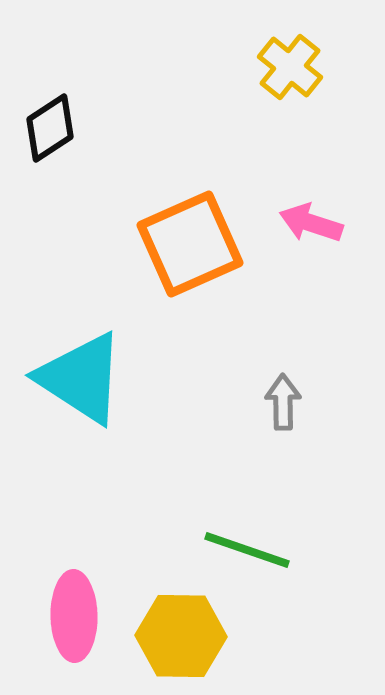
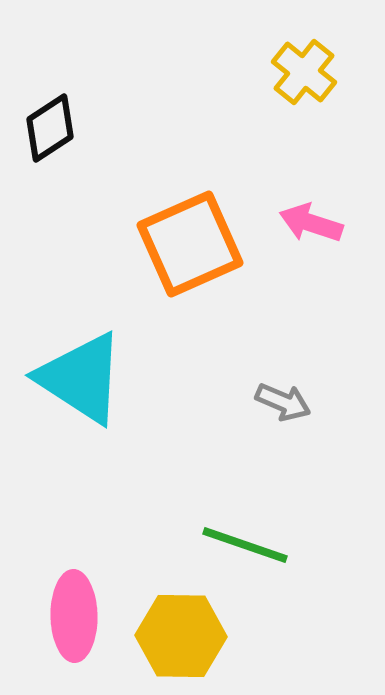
yellow cross: moved 14 px right, 5 px down
gray arrow: rotated 114 degrees clockwise
green line: moved 2 px left, 5 px up
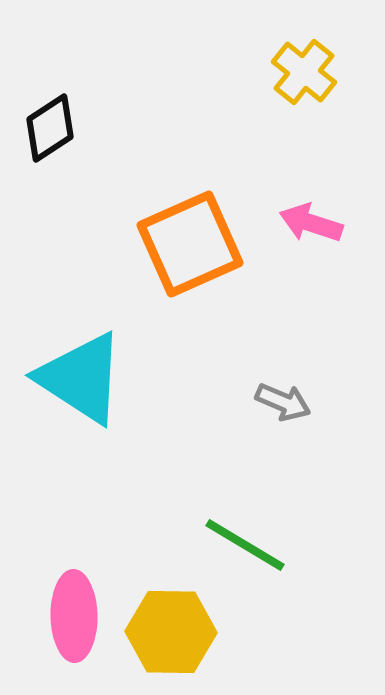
green line: rotated 12 degrees clockwise
yellow hexagon: moved 10 px left, 4 px up
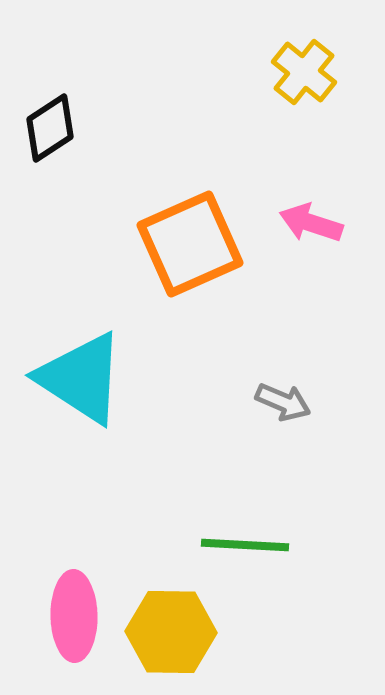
green line: rotated 28 degrees counterclockwise
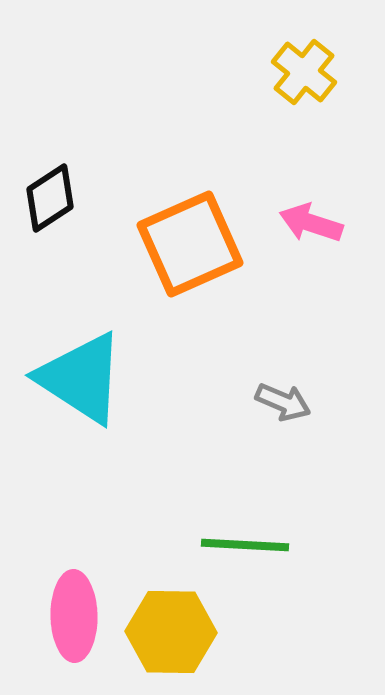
black diamond: moved 70 px down
